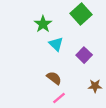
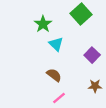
purple square: moved 8 px right
brown semicircle: moved 3 px up
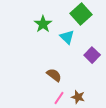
cyan triangle: moved 11 px right, 7 px up
brown star: moved 17 px left, 11 px down; rotated 16 degrees clockwise
pink line: rotated 16 degrees counterclockwise
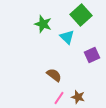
green square: moved 1 px down
green star: rotated 18 degrees counterclockwise
purple square: rotated 21 degrees clockwise
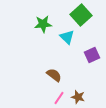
green star: rotated 24 degrees counterclockwise
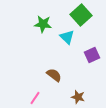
green star: rotated 12 degrees clockwise
pink line: moved 24 px left
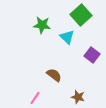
green star: moved 1 px left, 1 px down
purple square: rotated 28 degrees counterclockwise
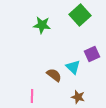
green square: moved 1 px left
cyan triangle: moved 6 px right, 30 px down
purple square: moved 1 px up; rotated 28 degrees clockwise
pink line: moved 3 px left, 2 px up; rotated 32 degrees counterclockwise
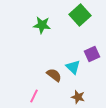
pink line: moved 2 px right; rotated 24 degrees clockwise
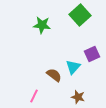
cyan triangle: rotated 28 degrees clockwise
